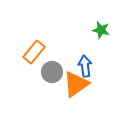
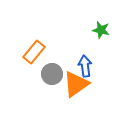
gray circle: moved 2 px down
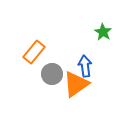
green star: moved 2 px right, 2 px down; rotated 18 degrees clockwise
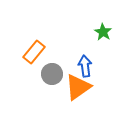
orange triangle: moved 2 px right, 3 px down
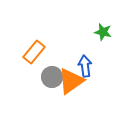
green star: rotated 18 degrees counterclockwise
gray circle: moved 3 px down
orange triangle: moved 7 px left, 6 px up
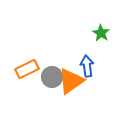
green star: moved 2 px left, 1 px down; rotated 18 degrees clockwise
orange rectangle: moved 7 px left, 17 px down; rotated 25 degrees clockwise
blue arrow: moved 2 px right
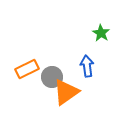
orange triangle: moved 5 px left, 11 px down
